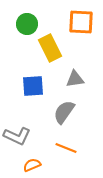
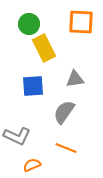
green circle: moved 2 px right
yellow rectangle: moved 6 px left
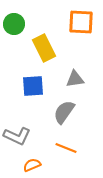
green circle: moved 15 px left
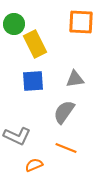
yellow rectangle: moved 9 px left, 4 px up
blue square: moved 5 px up
orange semicircle: moved 2 px right
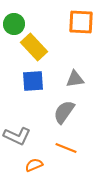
yellow rectangle: moved 1 px left, 3 px down; rotated 16 degrees counterclockwise
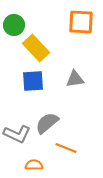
green circle: moved 1 px down
yellow rectangle: moved 2 px right, 1 px down
gray semicircle: moved 17 px left, 11 px down; rotated 15 degrees clockwise
gray L-shape: moved 2 px up
orange semicircle: rotated 24 degrees clockwise
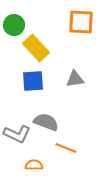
gray semicircle: moved 1 px left, 1 px up; rotated 60 degrees clockwise
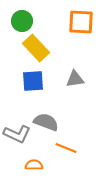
green circle: moved 8 px right, 4 px up
